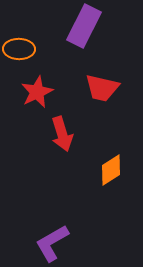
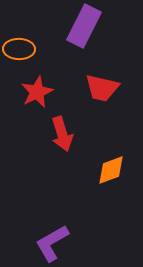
orange diamond: rotated 12 degrees clockwise
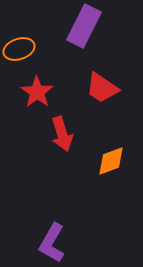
orange ellipse: rotated 20 degrees counterclockwise
red trapezoid: rotated 21 degrees clockwise
red star: rotated 12 degrees counterclockwise
orange diamond: moved 9 px up
purple L-shape: rotated 30 degrees counterclockwise
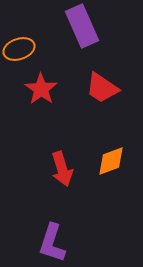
purple rectangle: moved 2 px left; rotated 51 degrees counterclockwise
red star: moved 4 px right, 3 px up
red arrow: moved 35 px down
purple L-shape: rotated 12 degrees counterclockwise
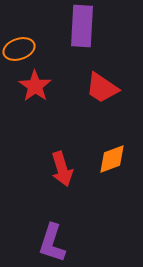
purple rectangle: rotated 27 degrees clockwise
red star: moved 6 px left, 3 px up
orange diamond: moved 1 px right, 2 px up
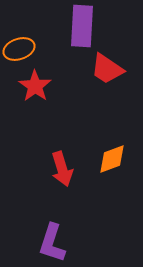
red trapezoid: moved 5 px right, 19 px up
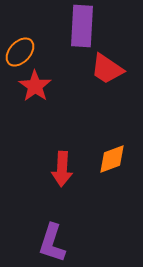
orange ellipse: moved 1 px right, 3 px down; rotated 28 degrees counterclockwise
red arrow: rotated 20 degrees clockwise
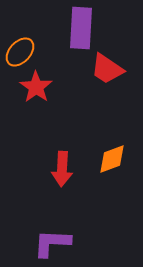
purple rectangle: moved 1 px left, 2 px down
red star: moved 1 px right, 1 px down
purple L-shape: rotated 75 degrees clockwise
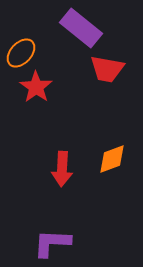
purple rectangle: rotated 54 degrees counterclockwise
orange ellipse: moved 1 px right, 1 px down
red trapezoid: rotated 24 degrees counterclockwise
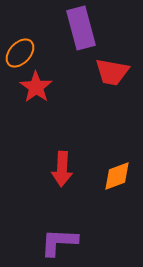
purple rectangle: rotated 36 degrees clockwise
orange ellipse: moved 1 px left
red trapezoid: moved 5 px right, 3 px down
orange diamond: moved 5 px right, 17 px down
purple L-shape: moved 7 px right, 1 px up
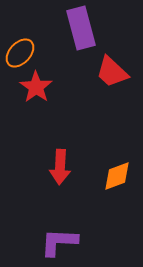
red trapezoid: rotated 33 degrees clockwise
red arrow: moved 2 px left, 2 px up
